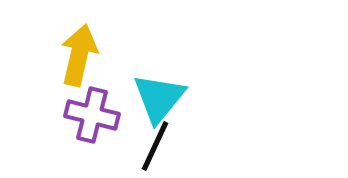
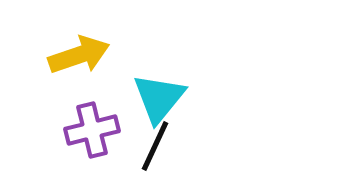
yellow arrow: rotated 58 degrees clockwise
purple cross: moved 15 px down; rotated 28 degrees counterclockwise
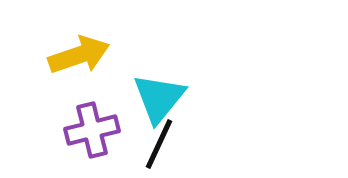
black line: moved 4 px right, 2 px up
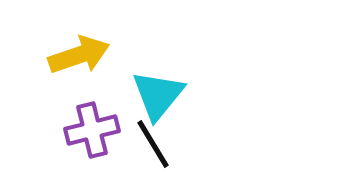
cyan triangle: moved 1 px left, 3 px up
black line: moved 6 px left; rotated 56 degrees counterclockwise
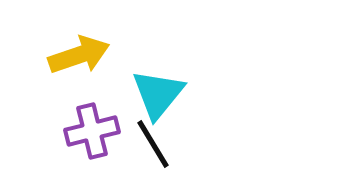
cyan triangle: moved 1 px up
purple cross: moved 1 px down
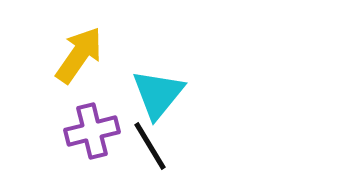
yellow arrow: rotated 36 degrees counterclockwise
black line: moved 3 px left, 2 px down
